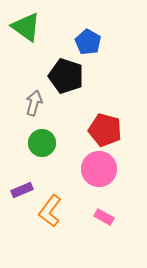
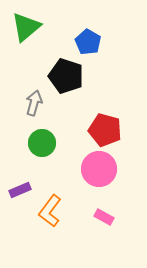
green triangle: rotated 44 degrees clockwise
purple rectangle: moved 2 px left
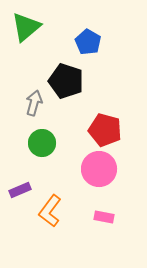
black pentagon: moved 5 px down
pink rectangle: rotated 18 degrees counterclockwise
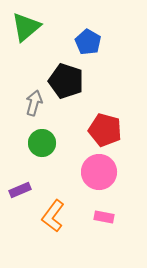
pink circle: moved 3 px down
orange L-shape: moved 3 px right, 5 px down
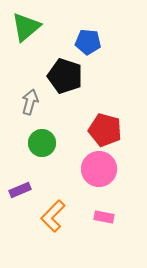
blue pentagon: rotated 25 degrees counterclockwise
black pentagon: moved 1 px left, 5 px up
gray arrow: moved 4 px left, 1 px up
pink circle: moved 3 px up
orange L-shape: rotated 8 degrees clockwise
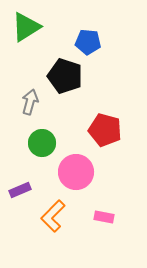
green triangle: rotated 8 degrees clockwise
pink circle: moved 23 px left, 3 px down
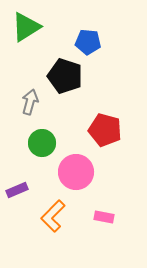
purple rectangle: moved 3 px left
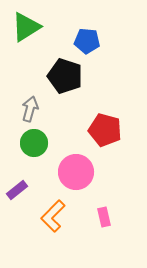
blue pentagon: moved 1 px left, 1 px up
gray arrow: moved 7 px down
green circle: moved 8 px left
purple rectangle: rotated 15 degrees counterclockwise
pink rectangle: rotated 66 degrees clockwise
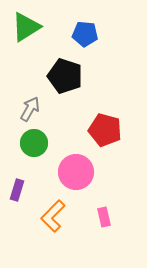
blue pentagon: moved 2 px left, 7 px up
gray arrow: rotated 15 degrees clockwise
purple rectangle: rotated 35 degrees counterclockwise
